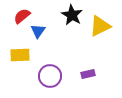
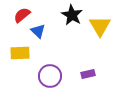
red semicircle: moved 1 px up
yellow triangle: rotated 35 degrees counterclockwise
blue triangle: rotated 21 degrees counterclockwise
yellow rectangle: moved 2 px up
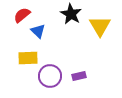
black star: moved 1 px left, 1 px up
yellow rectangle: moved 8 px right, 5 px down
purple rectangle: moved 9 px left, 2 px down
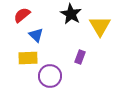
blue triangle: moved 2 px left, 4 px down
purple rectangle: moved 1 px right, 19 px up; rotated 56 degrees counterclockwise
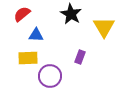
red semicircle: moved 1 px up
yellow triangle: moved 4 px right, 1 px down
blue triangle: rotated 42 degrees counterclockwise
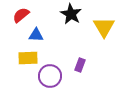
red semicircle: moved 1 px left, 1 px down
purple rectangle: moved 8 px down
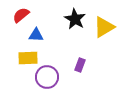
black star: moved 4 px right, 5 px down
yellow triangle: rotated 30 degrees clockwise
purple circle: moved 3 px left, 1 px down
